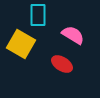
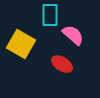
cyan rectangle: moved 12 px right
pink semicircle: rotated 10 degrees clockwise
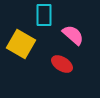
cyan rectangle: moved 6 px left
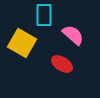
yellow square: moved 1 px right, 1 px up
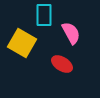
pink semicircle: moved 2 px left, 2 px up; rotated 20 degrees clockwise
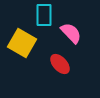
pink semicircle: rotated 15 degrees counterclockwise
red ellipse: moved 2 px left; rotated 15 degrees clockwise
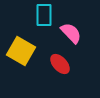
yellow square: moved 1 px left, 8 px down
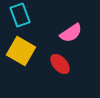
cyan rectangle: moved 24 px left; rotated 20 degrees counterclockwise
pink semicircle: rotated 100 degrees clockwise
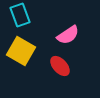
pink semicircle: moved 3 px left, 2 px down
red ellipse: moved 2 px down
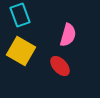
pink semicircle: rotated 40 degrees counterclockwise
